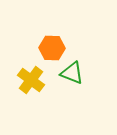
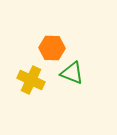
yellow cross: rotated 12 degrees counterclockwise
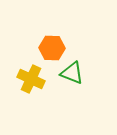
yellow cross: moved 1 px up
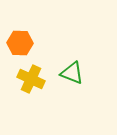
orange hexagon: moved 32 px left, 5 px up
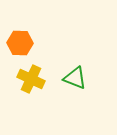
green triangle: moved 3 px right, 5 px down
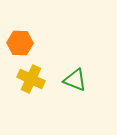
green triangle: moved 2 px down
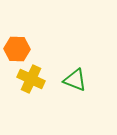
orange hexagon: moved 3 px left, 6 px down
